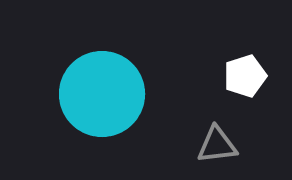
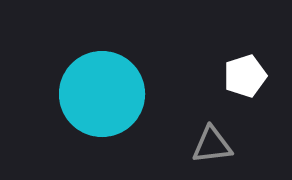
gray triangle: moved 5 px left
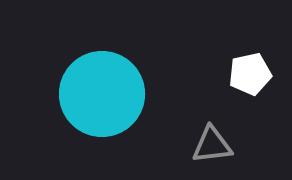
white pentagon: moved 5 px right, 2 px up; rotated 6 degrees clockwise
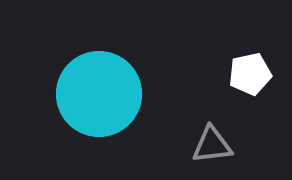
cyan circle: moved 3 px left
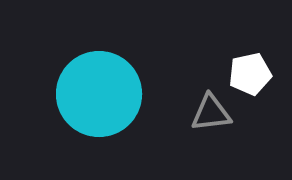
gray triangle: moved 1 px left, 32 px up
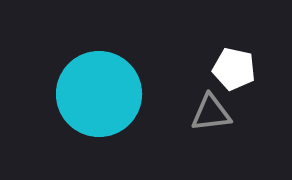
white pentagon: moved 16 px left, 5 px up; rotated 24 degrees clockwise
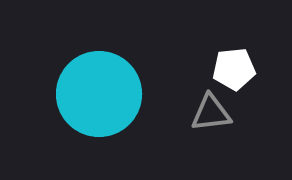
white pentagon: rotated 18 degrees counterclockwise
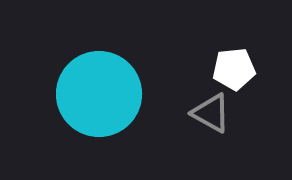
gray triangle: rotated 36 degrees clockwise
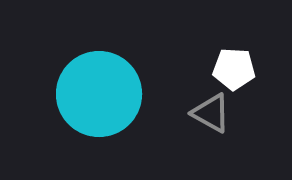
white pentagon: rotated 9 degrees clockwise
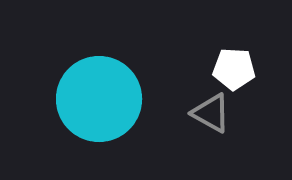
cyan circle: moved 5 px down
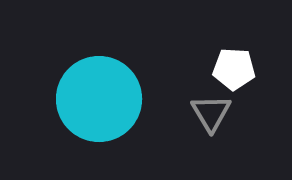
gray triangle: rotated 30 degrees clockwise
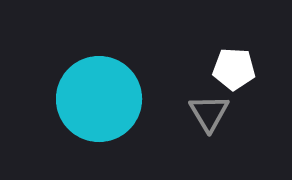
gray triangle: moved 2 px left
